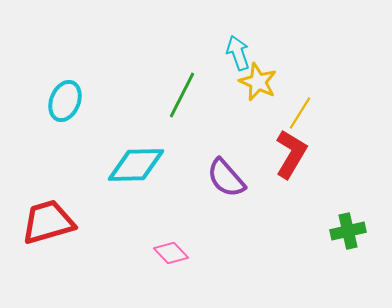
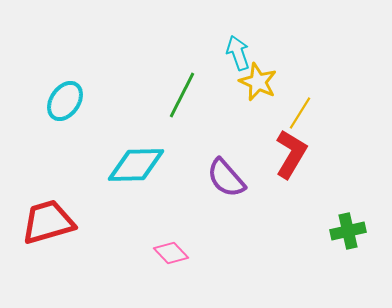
cyan ellipse: rotated 12 degrees clockwise
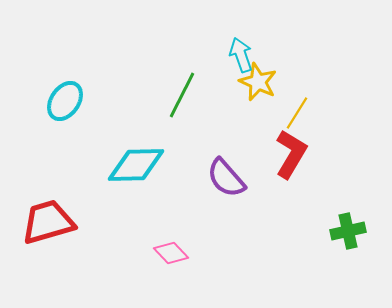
cyan arrow: moved 3 px right, 2 px down
yellow line: moved 3 px left
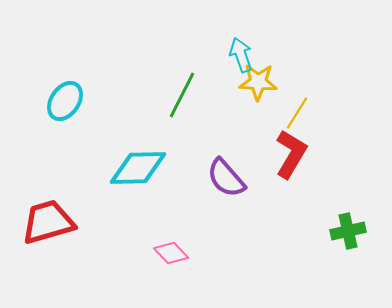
yellow star: rotated 21 degrees counterclockwise
cyan diamond: moved 2 px right, 3 px down
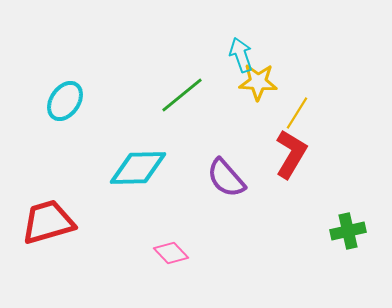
green line: rotated 24 degrees clockwise
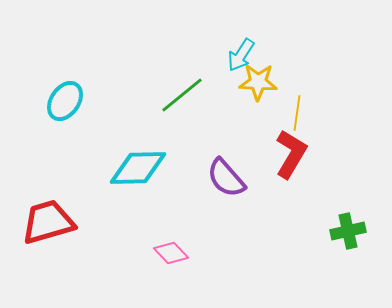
cyan arrow: rotated 128 degrees counterclockwise
yellow line: rotated 24 degrees counterclockwise
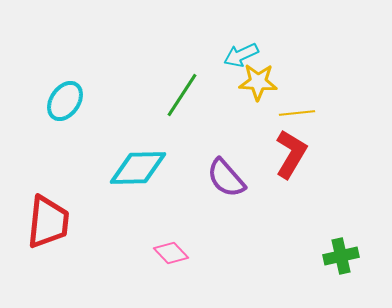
cyan arrow: rotated 32 degrees clockwise
green line: rotated 18 degrees counterclockwise
yellow line: rotated 76 degrees clockwise
red trapezoid: rotated 112 degrees clockwise
green cross: moved 7 px left, 25 px down
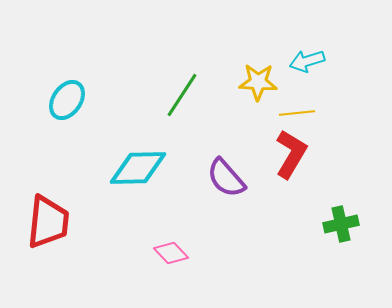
cyan arrow: moved 66 px right, 6 px down; rotated 8 degrees clockwise
cyan ellipse: moved 2 px right, 1 px up
green cross: moved 32 px up
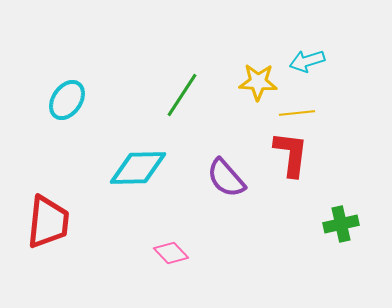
red L-shape: rotated 24 degrees counterclockwise
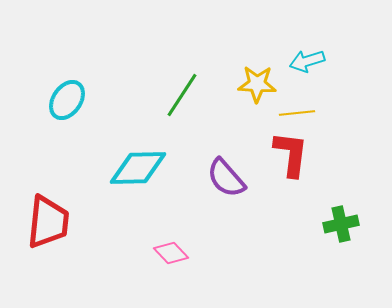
yellow star: moved 1 px left, 2 px down
